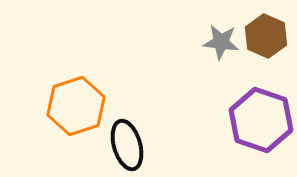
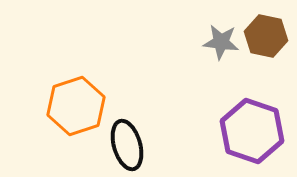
brown hexagon: rotated 12 degrees counterclockwise
purple hexagon: moved 9 px left, 11 px down
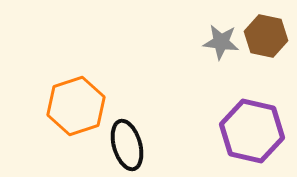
purple hexagon: rotated 6 degrees counterclockwise
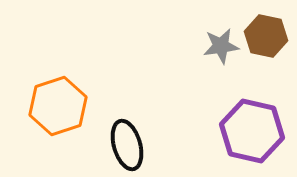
gray star: moved 4 px down; rotated 15 degrees counterclockwise
orange hexagon: moved 18 px left
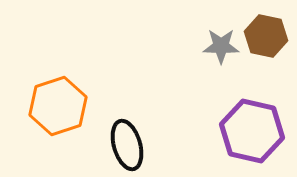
gray star: rotated 9 degrees clockwise
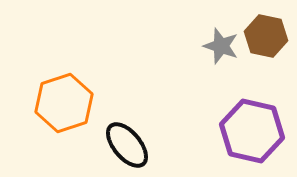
gray star: rotated 18 degrees clockwise
orange hexagon: moved 6 px right, 3 px up
black ellipse: rotated 24 degrees counterclockwise
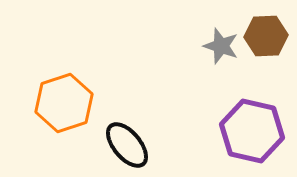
brown hexagon: rotated 15 degrees counterclockwise
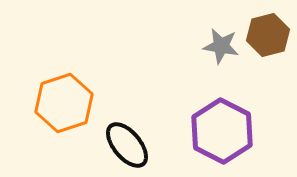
brown hexagon: moved 2 px right, 1 px up; rotated 12 degrees counterclockwise
gray star: rotated 9 degrees counterclockwise
purple hexagon: moved 30 px left; rotated 14 degrees clockwise
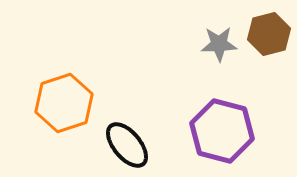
brown hexagon: moved 1 px right, 1 px up
gray star: moved 2 px left, 2 px up; rotated 12 degrees counterclockwise
purple hexagon: rotated 12 degrees counterclockwise
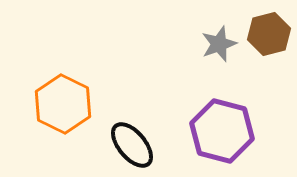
gray star: rotated 18 degrees counterclockwise
orange hexagon: moved 1 px left, 1 px down; rotated 16 degrees counterclockwise
black ellipse: moved 5 px right
